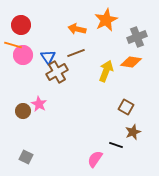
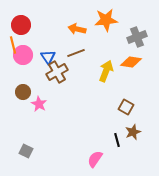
orange star: rotated 20 degrees clockwise
orange line: rotated 60 degrees clockwise
brown circle: moved 19 px up
black line: moved 1 px right, 5 px up; rotated 56 degrees clockwise
gray square: moved 6 px up
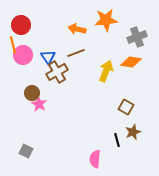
brown circle: moved 9 px right, 1 px down
pink semicircle: rotated 30 degrees counterclockwise
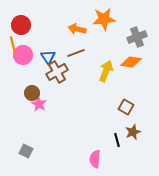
orange star: moved 2 px left, 1 px up
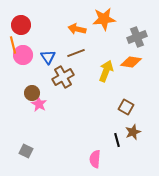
brown cross: moved 6 px right, 5 px down
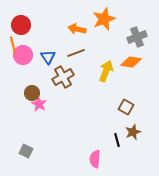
orange star: rotated 15 degrees counterclockwise
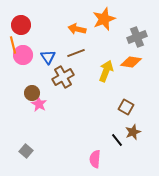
black line: rotated 24 degrees counterclockwise
gray square: rotated 16 degrees clockwise
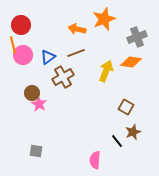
blue triangle: rotated 28 degrees clockwise
black line: moved 1 px down
gray square: moved 10 px right; rotated 32 degrees counterclockwise
pink semicircle: moved 1 px down
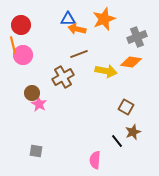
brown line: moved 3 px right, 1 px down
blue triangle: moved 20 px right, 38 px up; rotated 35 degrees clockwise
yellow arrow: rotated 80 degrees clockwise
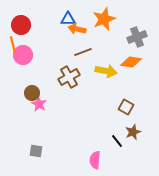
brown line: moved 4 px right, 2 px up
brown cross: moved 6 px right
